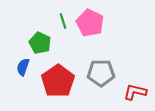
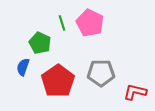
green line: moved 1 px left, 2 px down
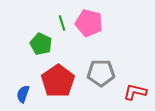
pink pentagon: moved 1 px left; rotated 12 degrees counterclockwise
green pentagon: moved 1 px right, 1 px down
blue semicircle: moved 27 px down
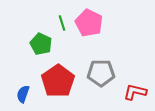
pink pentagon: rotated 12 degrees clockwise
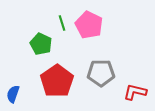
pink pentagon: moved 2 px down
red pentagon: moved 1 px left
blue semicircle: moved 10 px left
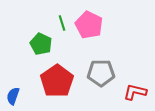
blue semicircle: moved 2 px down
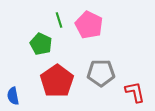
green line: moved 3 px left, 3 px up
red L-shape: rotated 65 degrees clockwise
blue semicircle: rotated 30 degrees counterclockwise
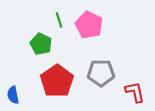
blue semicircle: moved 1 px up
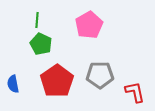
green line: moved 22 px left; rotated 21 degrees clockwise
pink pentagon: rotated 16 degrees clockwise
gray pentagon: moved 1 px left, 2 px down
blue semicircle: moved 11 px up
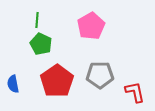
pink pentagon: moved 2 px right, 1 px down
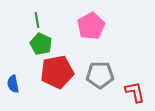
green line: rotated 14 degrees counterclockwise
red pentagon: moved 9 px up; rotated 24 degrees clockwise
